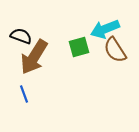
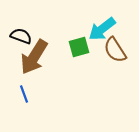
cyan arrow: moved 3 px left; rotated 16 degrees counterclockwise
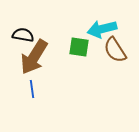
cyan arrow: rotated 24 degrees clockwise
black semicircle: moved 2 px right, 1 px up; rotated 10 degrees counterclockwise
green square: rotated 25 degrees clockwise
blue line: moved 8 px right, 5 px up; rotated 12 degrees clockwise
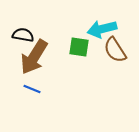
blue line: rotated 60 degrees counterclockwise
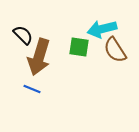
black semicircle: rotated 35 degrees clockwise
brown arrow: moved 5 px right; rotated 15 degrees counterclockwise
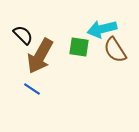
brown arrow: moved 1 px right, 1 px up; rotated 12 degrees clockwise
blue line: rotated 12 degrees clockwise
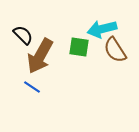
blue line: moved 2 px up
